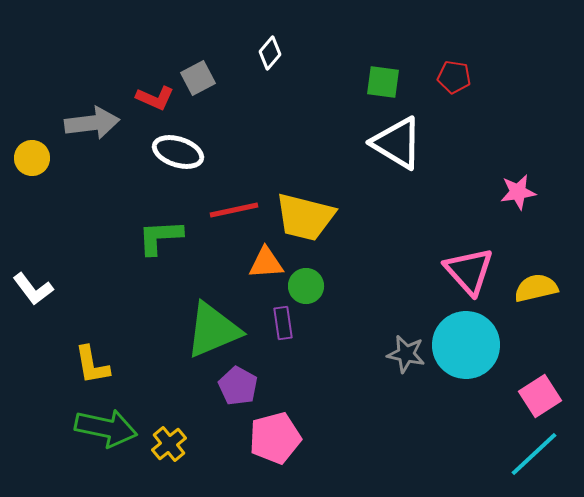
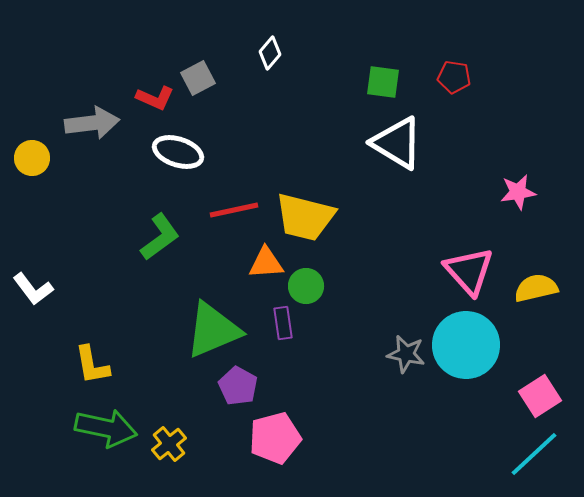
green L-shape: rotated 147 degrees clockwise
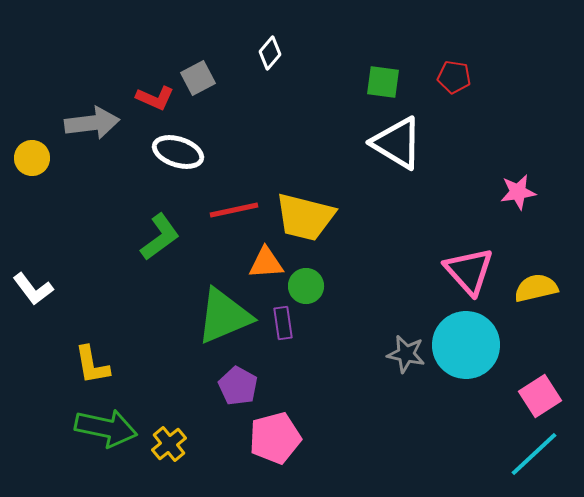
green triangle: moved 11 px right, 14 px up
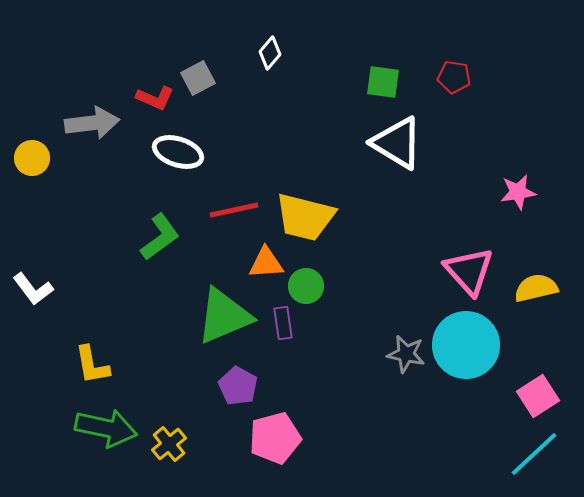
pink square: moved 2 px left
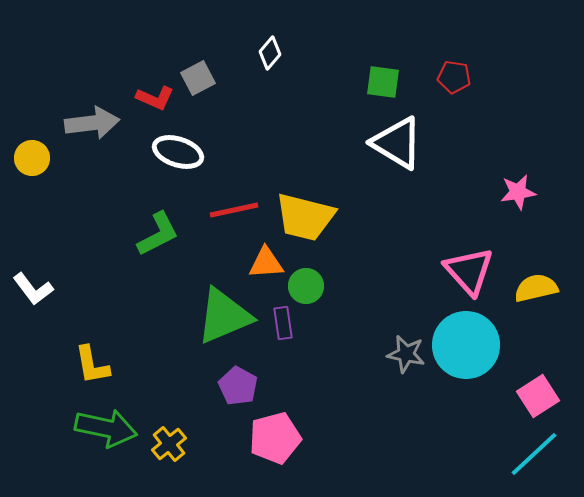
green L-shape: moved 2 px left, 3 px up; rotated 9 degrees clockwise
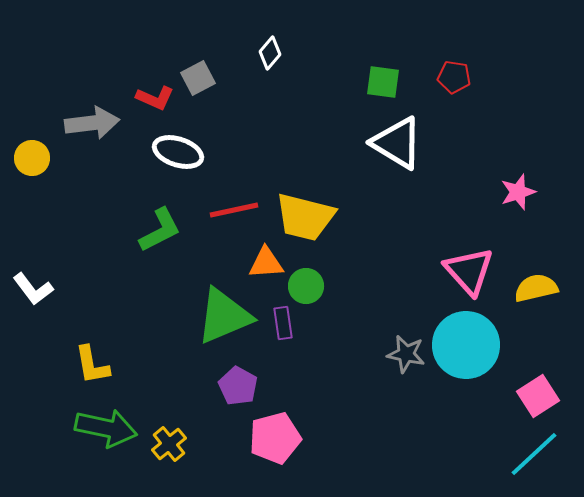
pink star: rotated 9 degrees counterclockwise
green L-shape: moved 2 px right, 4 px up
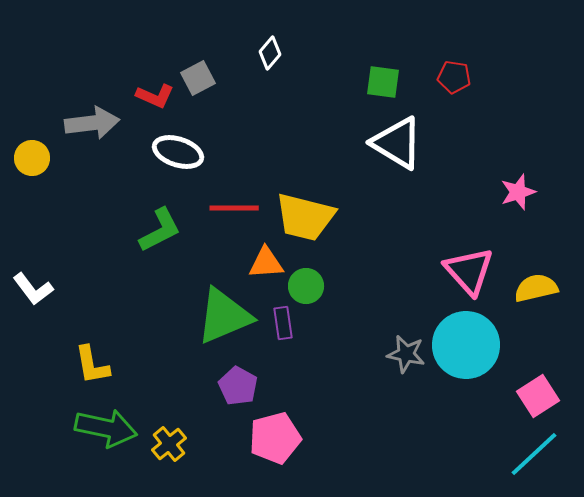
red L-shape: moved 2 px up
red line: moved 2 px up; rotated 12 degrees clockwise
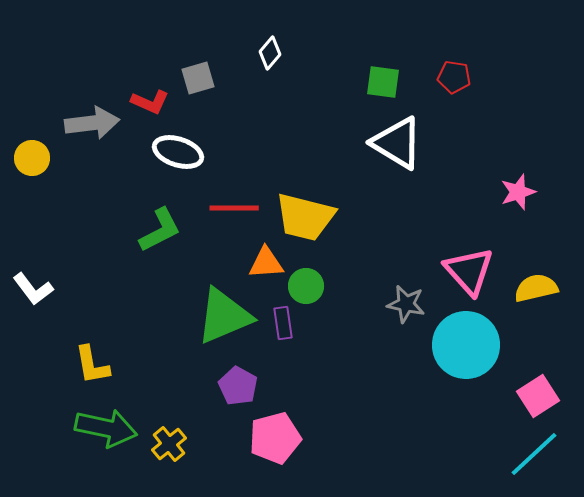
gray square: rotated 12 degrees clockwise
red L-shape: moved 5 px left, 6 px down
gray star: moved 50 px up
